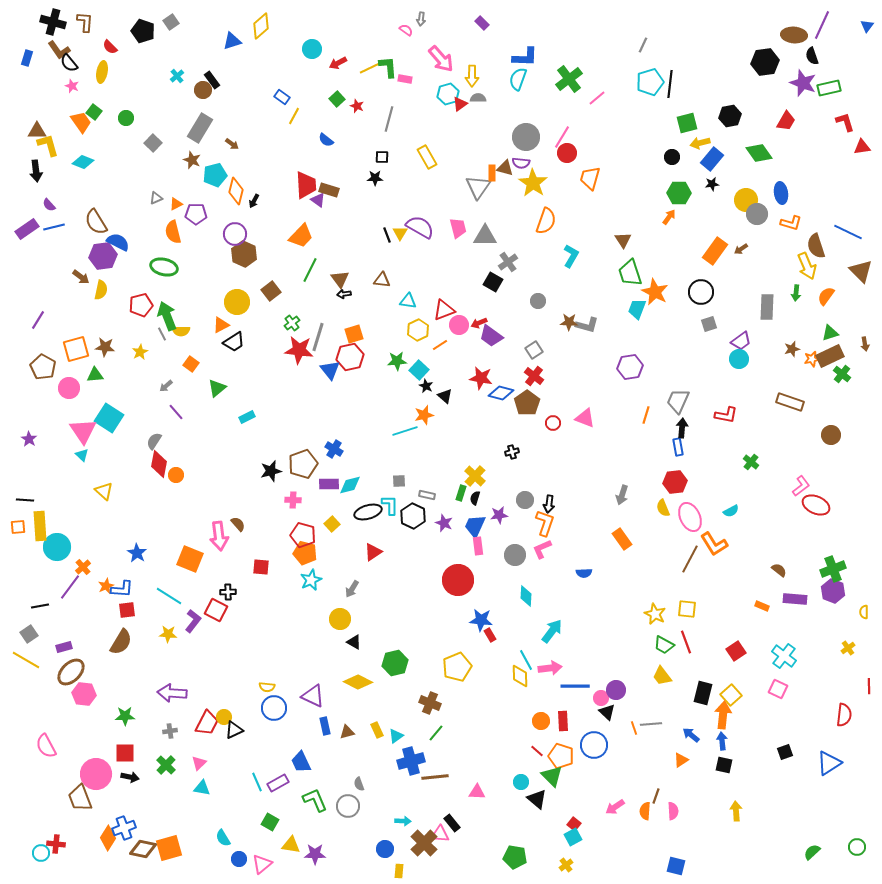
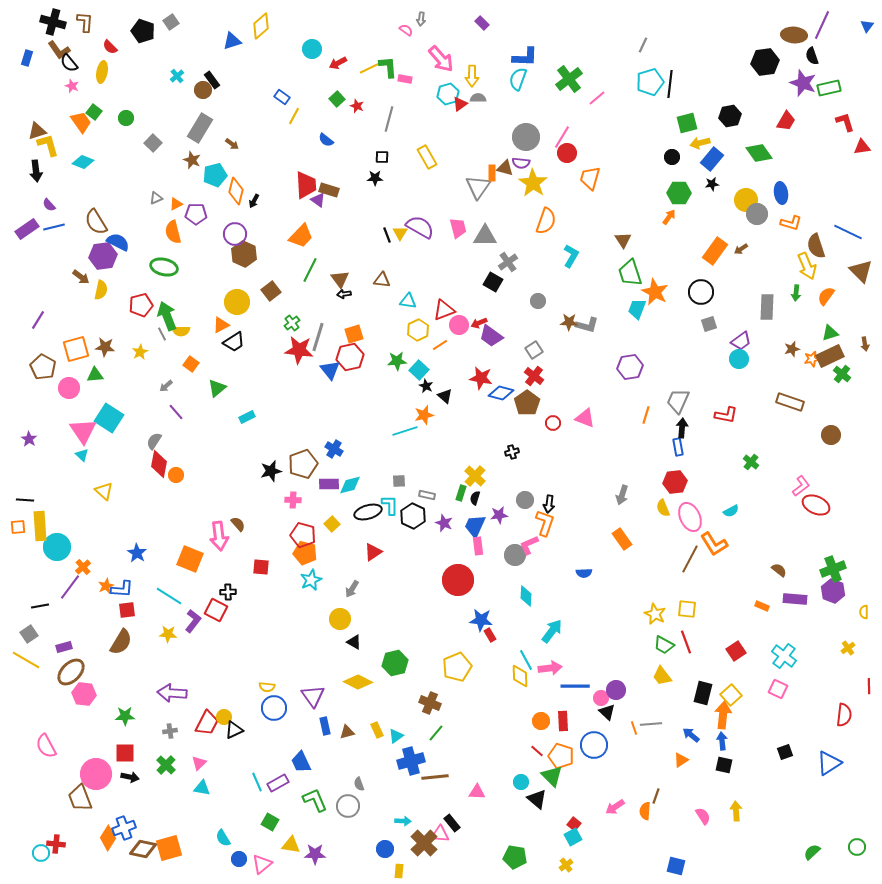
brown triangle at (37, 131): rotated 18 degrees counterclockwise
pink L-shape at (542, 549): moved 13 px left, 4 px up
purple triangle at (313, 696): rotated 30 degrees clockwise
pink semicircle at (673, 811): moved 30 px right, 5 px down; rotated 30 degrees counterclockwise
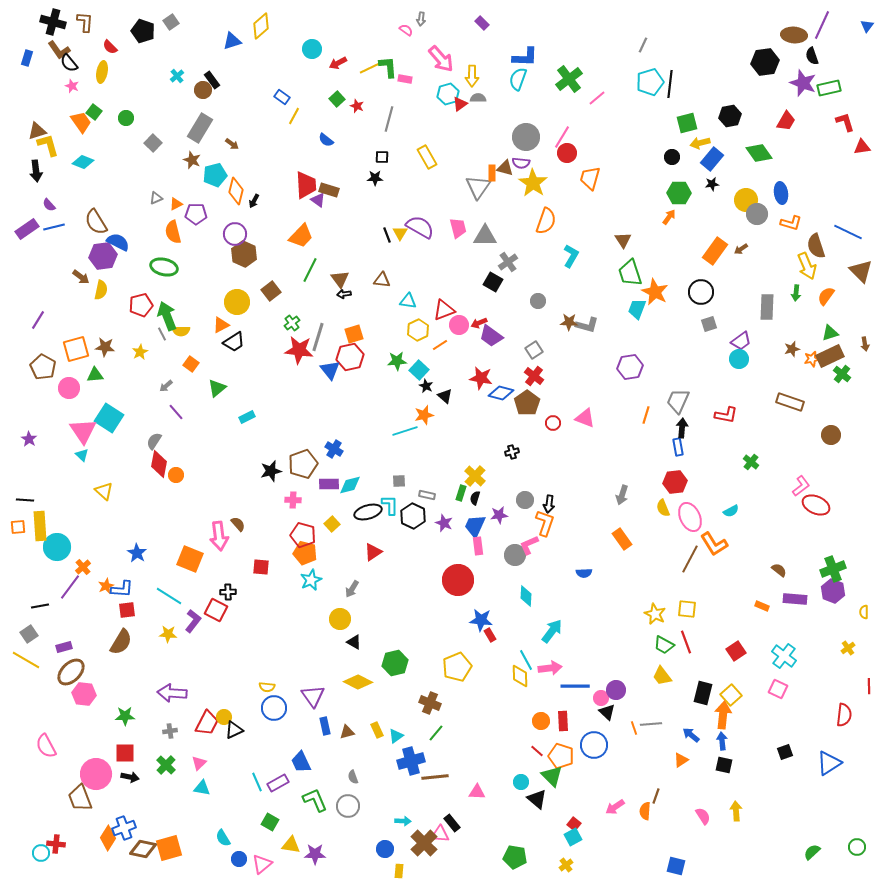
gray semicircle at (359, 784): moved 6 px left, 7 px up
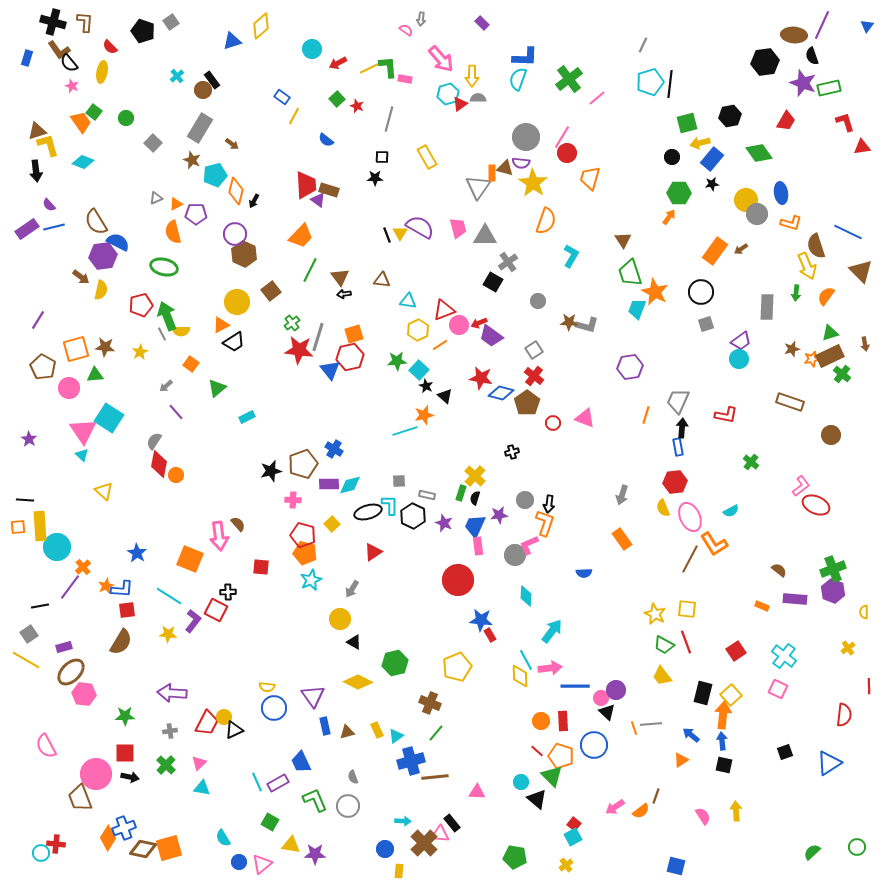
brown triangle at (340, 279): moved 2 px up
gray square at (709, 324): moved 3 px left
orange semicircle at (645, 811): moved 4 px left; rotated 132 degrees counterclockwise
blue circle at (239, 859): moved 3 px down
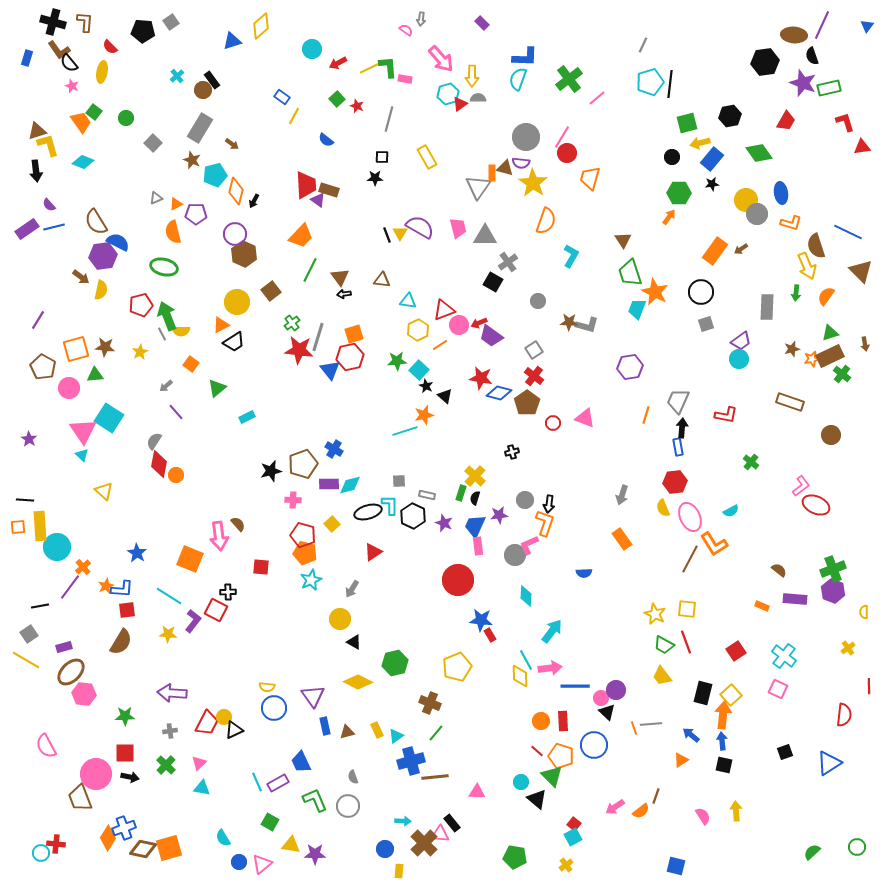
black pentagon at (143, 31): rotated 15 degrees counterclockwise
blue diamond at (501, 393): moved 2 px left
